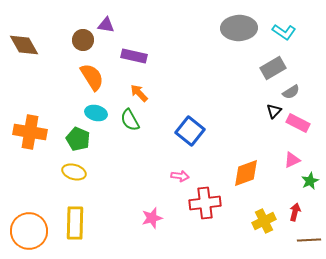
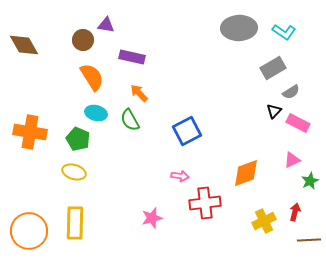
purple rectangle: moved 2 px left, 1 px down
blue square: moved 3 px left; rotated 24 degrees clockwise
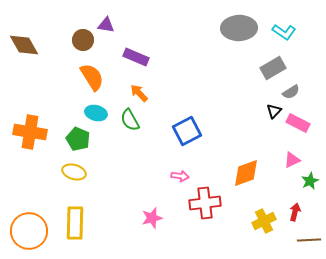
purple rectangle: moved 4 px right; rotated 10 degrees clockwise
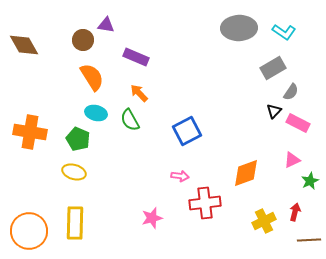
gray semicircle: rotated 24 degrees counterclockwise
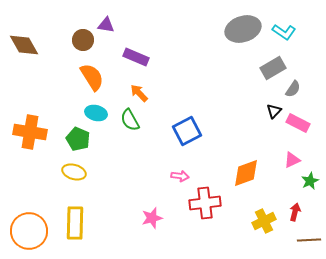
gray ellipse: moved 4 px right, 1 px down; rotated 16 degrees counterclockwise
gray semicircle: moved 2 px right, 3 px up
